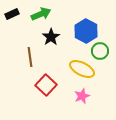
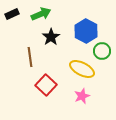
green circle: moved 2 px right
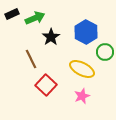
green arrow: moved 6 px left, 4 px down
blue hexagon: moved 1 px down
green circle: moved 3 px right, 1 px down
brown line: moved 1 px right, 2 px down; rotated 18 degrees counterclockwise
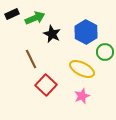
black star: moved 1 px right, 3 px up; rotated 12 degrees counterclockwise
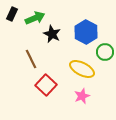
black rectangle: rotated 40 degrees counterclockwise
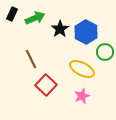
black star: moved 8 px right, 5 px up; rotated 12 degrees clockwise
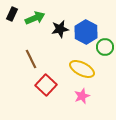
black star: rotated 24 degrees clockwise
green circle: moved 5 px up
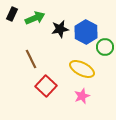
red square: moved 1 px down
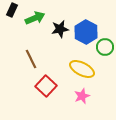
black rectangle: moved 4 px up
